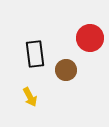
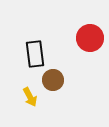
brown circle: moved 13 px left, 10 px down
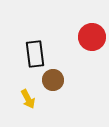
red circle: moved 2 px right, 1 px up
yellow arrow: moved 2 px left, 2 px down
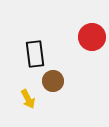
brown circle: moved 1 px down
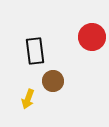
black rectangle: moved 3 px up
yellow arrow: rotated 48 degrees clockwise
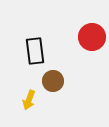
yellow arrow: moved 1 px right, 1 px down
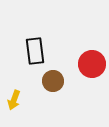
red circle: moved 27 px down
yellow arrow: moved 15 px left
